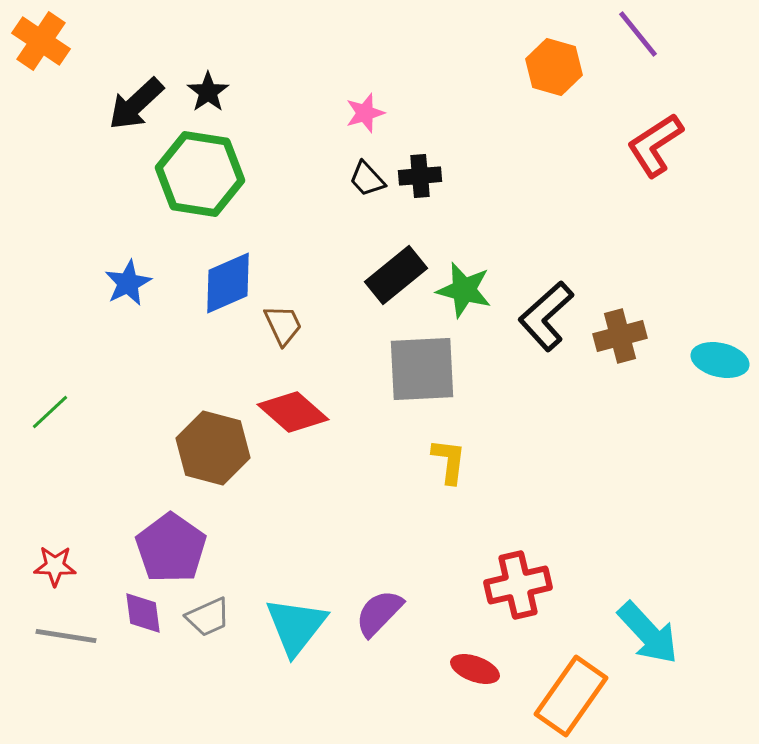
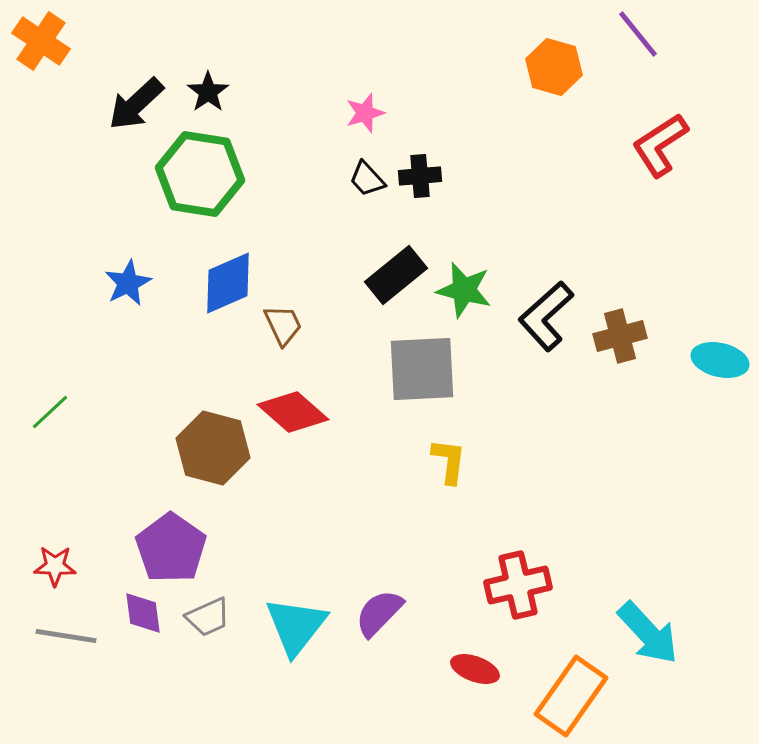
red L-shape: moved 5 px right
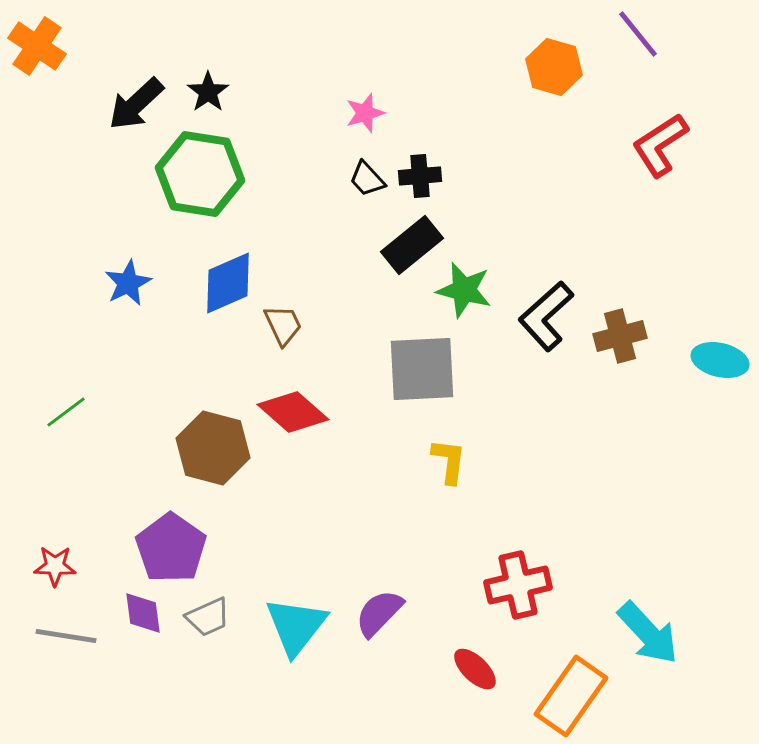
orange cross: moved 4 px left, 5 px down
black rectangle: moved 16 px right, 30 px up
green line: moved 16 px right; rotated 6 degrees clockwise
red ellipse: rotated 24 degrees clockwise
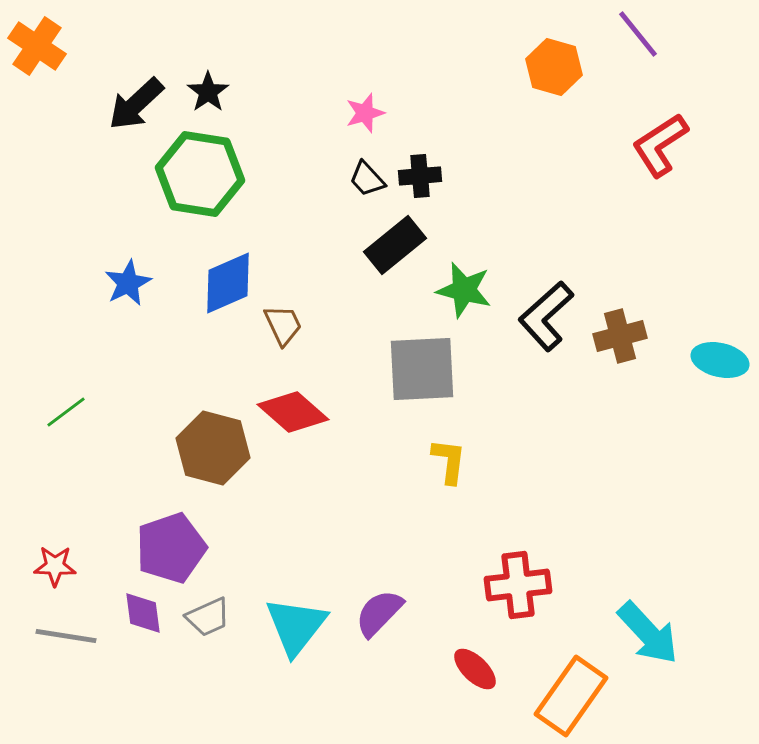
black rectangle: moved 17 px left
purple pentagon: rotated 18 degrees clockwise
red cross: rotated 6 degrees clockwise
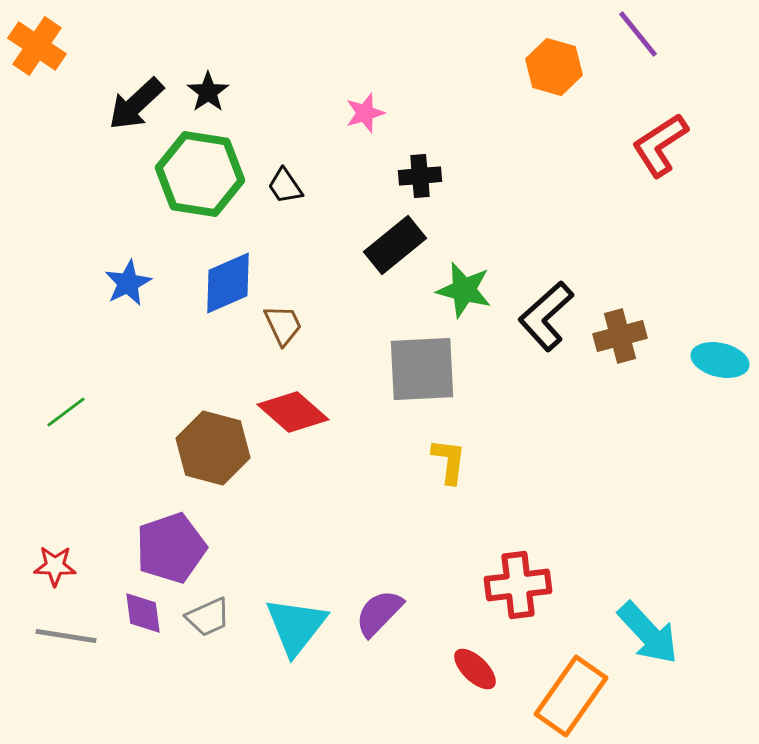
black trapezoid: moved 82 px left, 7 px down; rotated 9 degrees clockwise
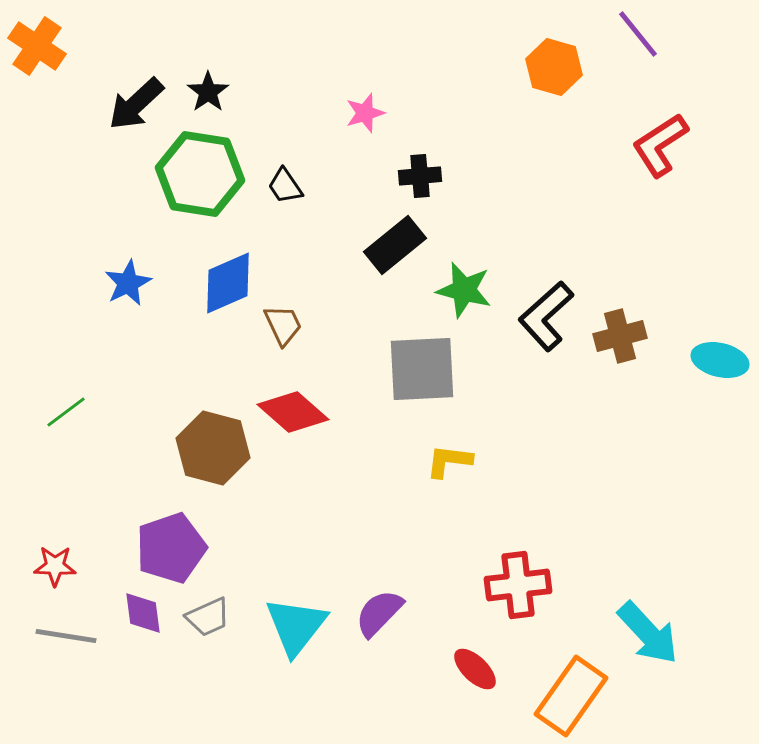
yellow L-shape: rotated 90 degrees counterclockwise
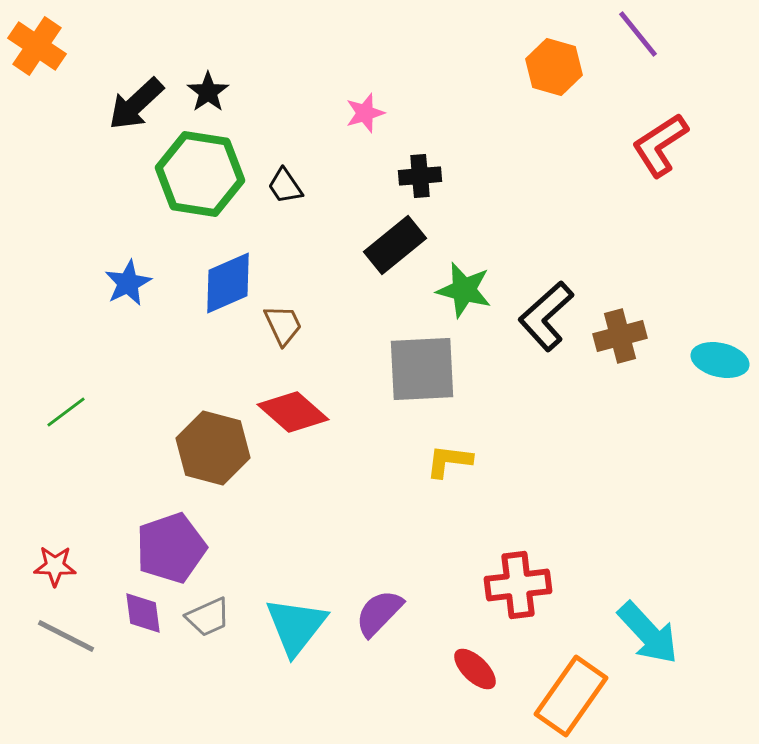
gray line: rotated 18 degrees clockwise
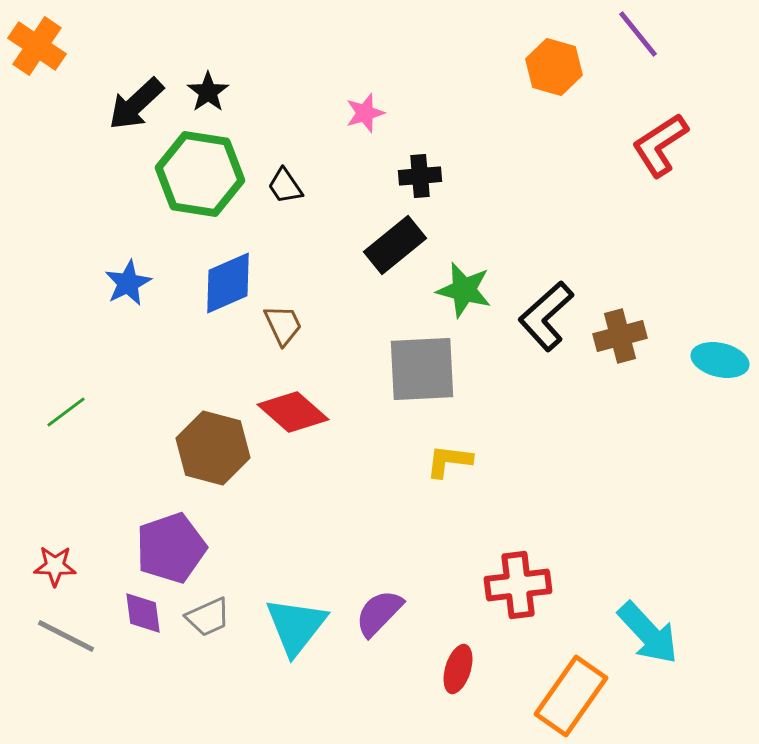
red ellipse: moved 17 px left; rotated 63 degrees clockwise
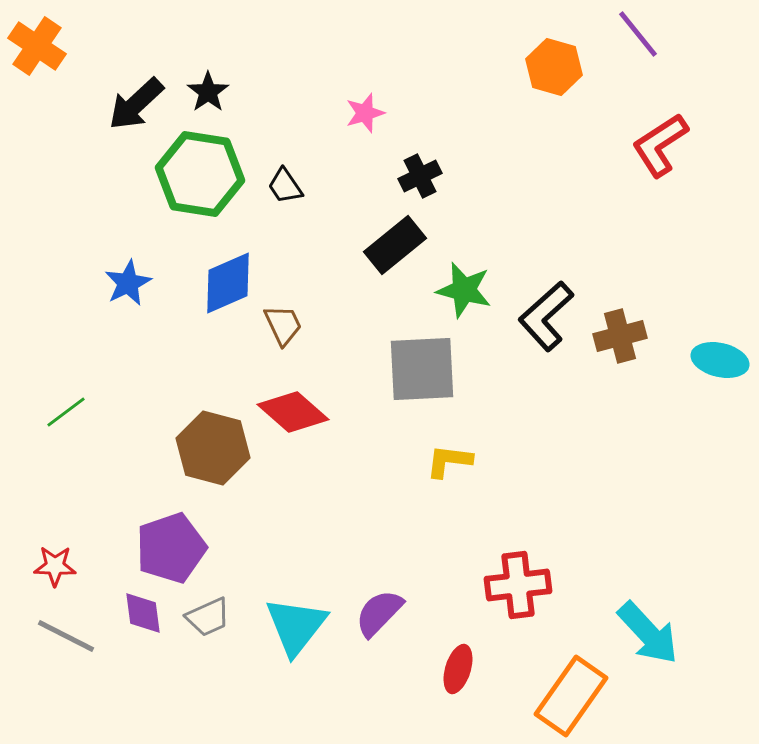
black cross: rotated 21 degrees counterclockwise
